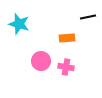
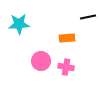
cyan star: rotated 20 degrees counterclockwise
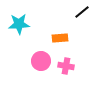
black line: moved 6 px left, 5 px up; rotated 28 degrees counterclockwise
orange rectangle: moved 7 px left
pink cross: moved 1 px up
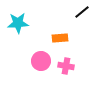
cyan star: moved 1 px left, 1 px up
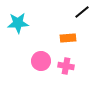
orange rectangle: moved 8 px right
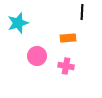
black line: rotated 49 degrees counterclockwise
cyan star: rotated 15 degrees counterclockwise
pink circle: moved 4 px left, 5 px up
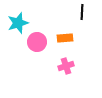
orange rectangle: moved 3 px left
pink circle: moved 14 px up
pink cross: rotated 28 degrees counterclockwise
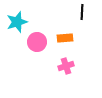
cyan star: moved 1 px left, 1 px up
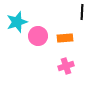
pink circle: moved 1 px right, 6 px up
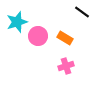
black line: rotated 56 degrees counterclockwise
orange rectangle: rotated 35 degrees clockwise
